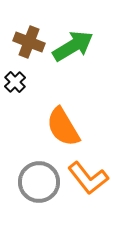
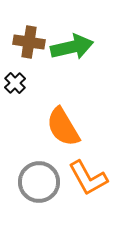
brown cross: rotated 12 degrees counterclockwise
green arrow: moved 1 px left, 1 px down; rotated 18 degrees clockwise
black cross: moved 1 px down
orange L-shape: rotated 9 degrees clockwise
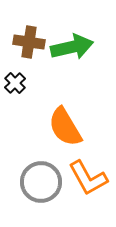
orange semicircle: moved 2 px right
gray circle: moved 2 px right
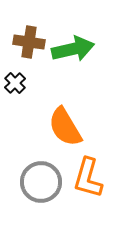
green arrow: moved 1 px right, 2 px down
orange L-shape: rotated 45 degrees clockwise
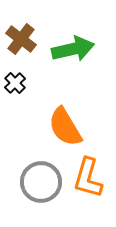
brown cross: moved 8 px left, 3 px up; rotated 28 degrees clockwise
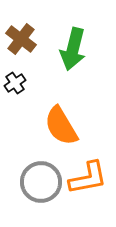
green arrow: rotated 117 degrees clockwise
black cross: rotated 10 degrees clockwise
orange semicircle: moved 4 px left, 1 px up
orange L-shape: rotated 117 degrees counterclockwise
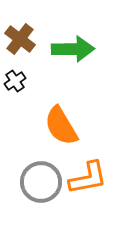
brown cross: moved 1 px left
green arrow: rotated 105 degrees counterclockwise
black cross: moved 2 px up
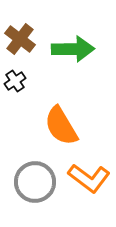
orange L-shape: moved 1 px right; rotated 48 degrees clockwise
gray circle: moved 6 px left
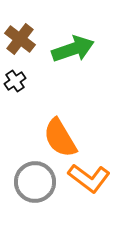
green arrow: rotated 18 degrees counterclockwise
orange semicircle: moved 1 px left, 12 px down
